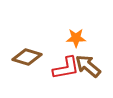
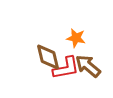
orange star: rotated 12 degrees clockwise
brown diamond: moved 21 px right; rotated 60 degrees clockwise
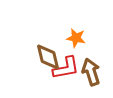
brown arrow: moved 3 px right, 6 px down; rotated 32 degrees clockwise
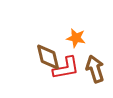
brown arrow: moved 4 px right, 3 px up
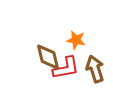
orange star: moved 2 px down
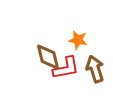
orange star: moved 2 px right
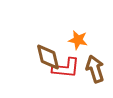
red L-shape: rotated 16 degrees clockwise
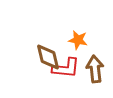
brown arrow: rotated 12 degrees clockwise
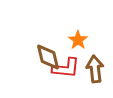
orange star: rotated 24 degrees clockwise
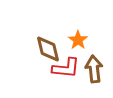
brown diamond: moved 8 px up
brown arrow: moved 1 px left
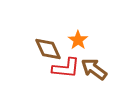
brown diamond: rotated 12 degrees counterclockwise
brown arrow: rotated 48 degrees counterclockwise
